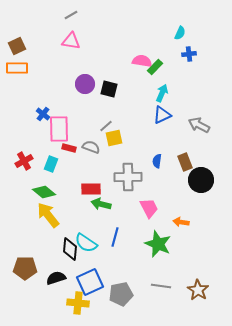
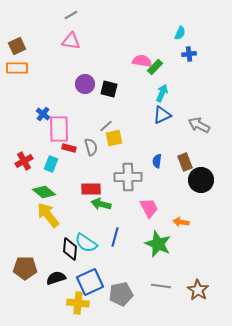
gray semicircle at (91, 147): rotated 54 degrees clockwise
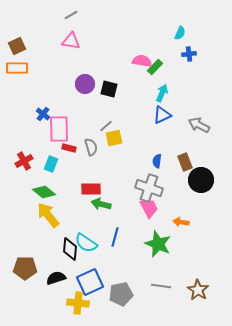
gray cross at (128, 177): moved 21 px right, 11 px down; rotated 20 degrees clockwise
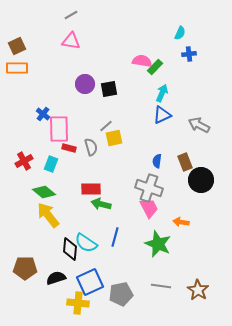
black square at (109, 89): rotated 24 degrees counterclockwise
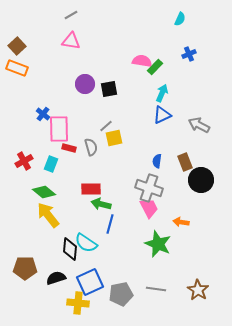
cyan semicircle at (180, 33): moved 14 px up
brown square at (17, 46): rotated 18 degrees counterclockwise
blue cross at (189, 54): rotated 16 degrees counterclockwise
orange rectangle at (17, 68): rotated 20 degrees clockwise
blue line at (115, 237): moved 5 px left, 13 px up
gray line at (161, 286): moved 5 px left, 3 px down
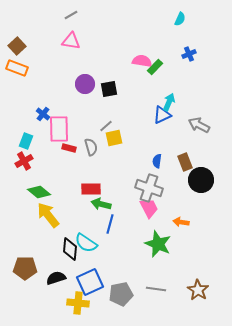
cyan arrow at (162, 93): moved 7 px right, 9 px down
cyan rectangle at (51, 164): moved 25 px left, 23 px up
green diamond at (44, 192): moved 5 px left
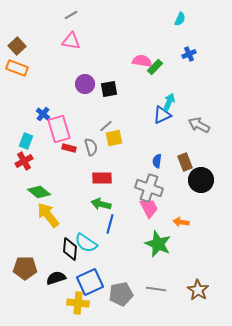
pink rectangle at (59, 129): rotated 16 degrees counterclockwise
red rectangle at (91, 189): moved 11 px right, 11 px up
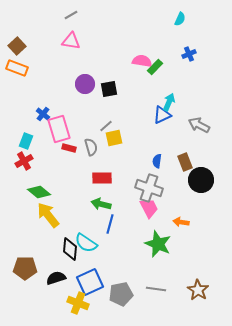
yellow cross at (78, 303): rotated 15 degrees clockwise
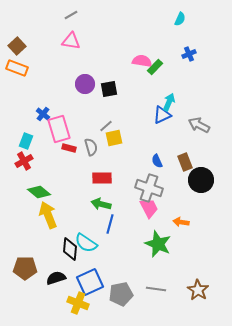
blue semicircle at (157, 161): rotated 32 degrees counterclockwise
yellow arrow at (48, 215): rotated 16 degrees clockwise
